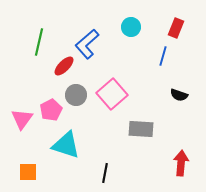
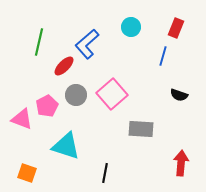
pink pentagon: moved 4 px left, 4 px up
pink triangle: rotated 45 degrees counterclockwise
cyan triangle: moved 1 px down
orange square: moved 1 px left, 1 px down; rotated 18 degrees clockwise
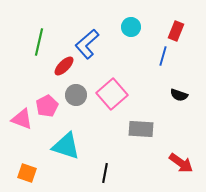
red rectangle: moved 3 px down
red arrow: rotated 120 degrees clockwise
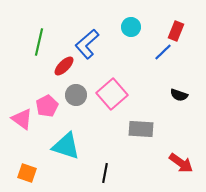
blue line: moved 4 px up; rotated 30 degrees clockwise
pink triangle: rotated 15 degrees clockwise
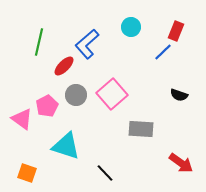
black line: rotated 54 degrees counterclockwise
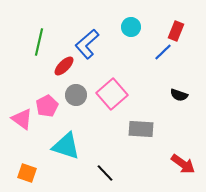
red arrow: moved 2 px right, 1 px down
